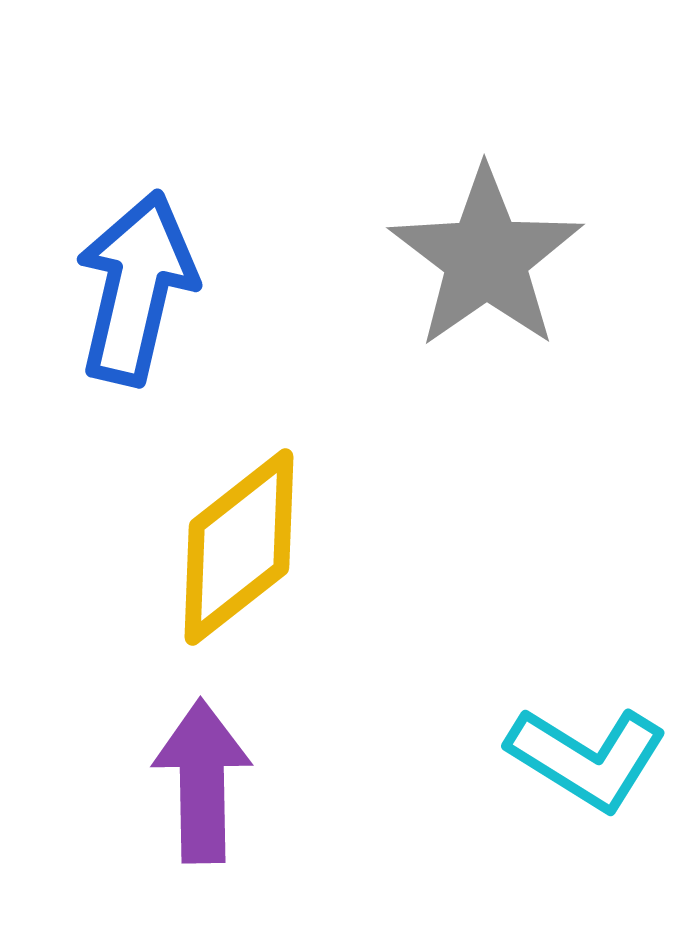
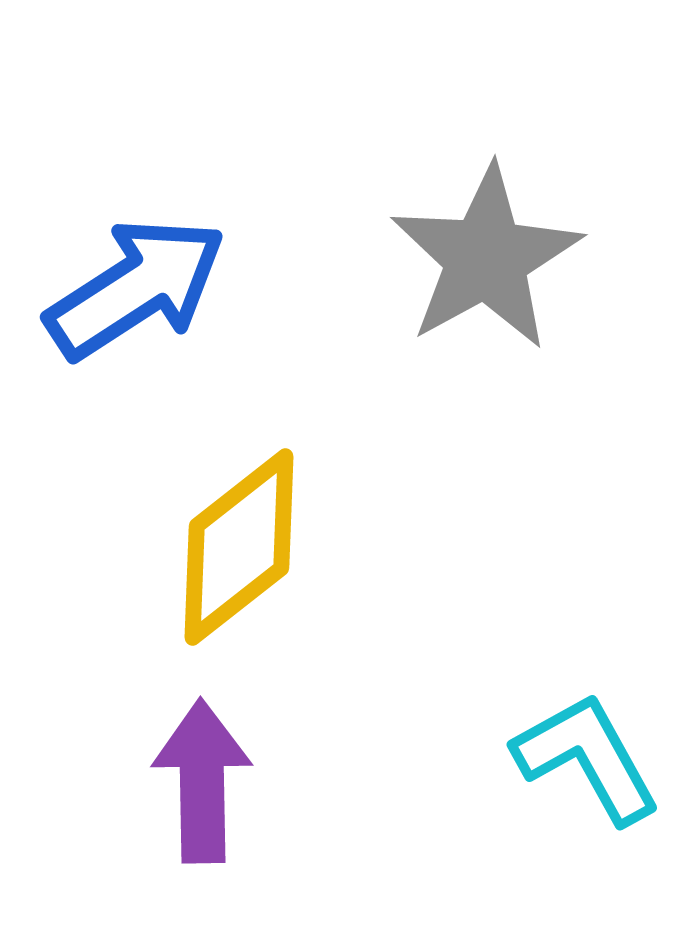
gray star: rotated 6 degrees clockwise
blue arrow: rotated 44 degrees clockwise
cyan L-shape: rotated 151 degrees counterclockwise
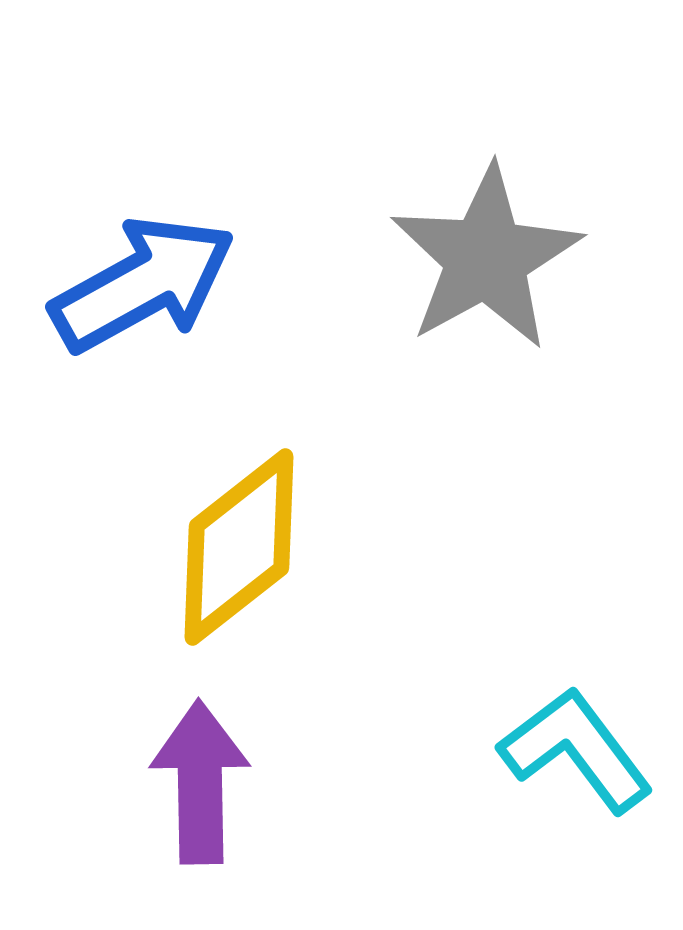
blue arrow: moved 7 px right, 4 px up; rotated 4 degrees clockwise
cyan L-shape: moved 11 px left, 8 px up; rotated 8 degrees counterclockwise
purple arrow: moved 2 px left, 1 px down
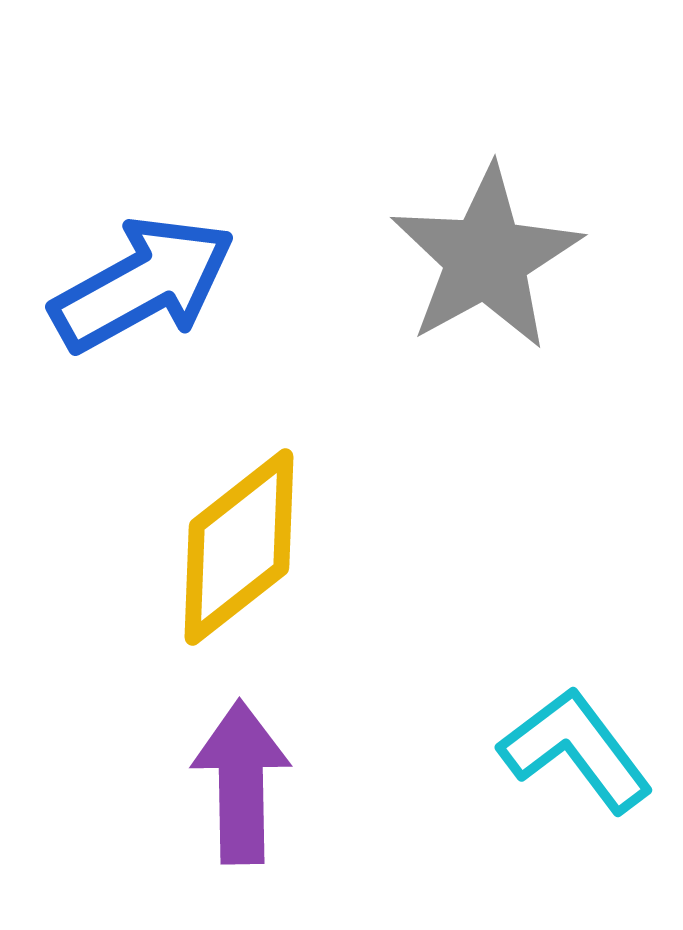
purple arrow: moved 41 px right
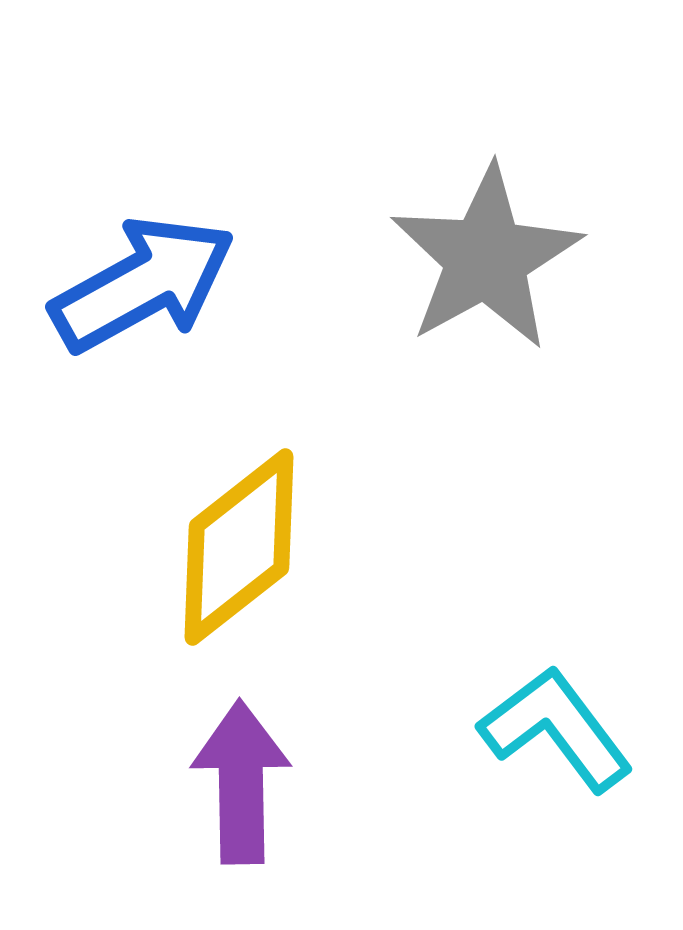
cyan L-shape: moved 20 px left, 21 px up
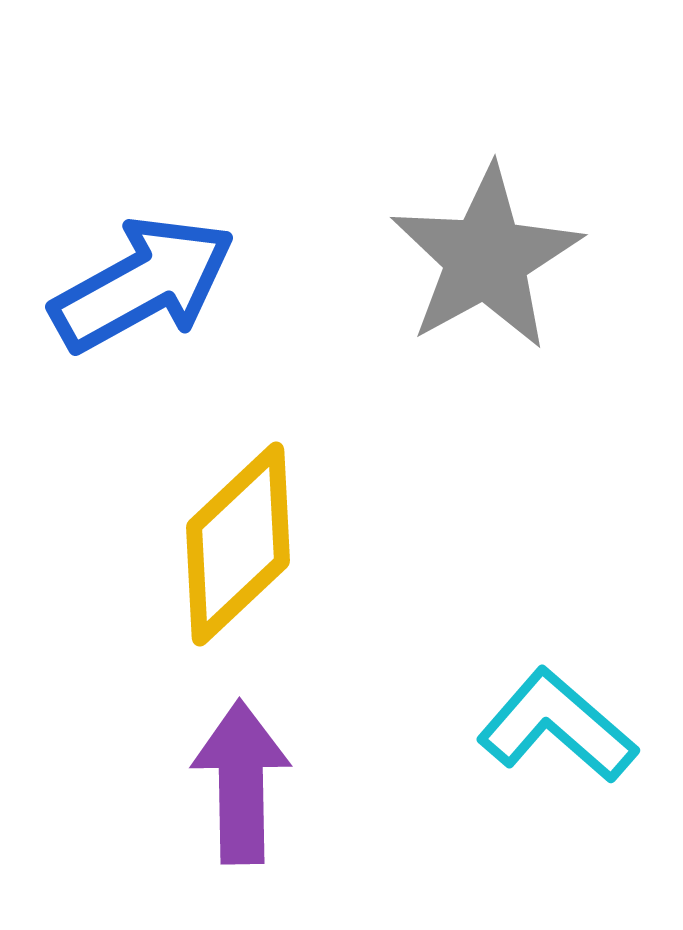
yellow diamond: moved 1 px left, 3 px up; rotated 5 degrees counterclockwise
cyan L-shape: moved 1 px right, 3 px up; rotated 12 degrees counterclockwise
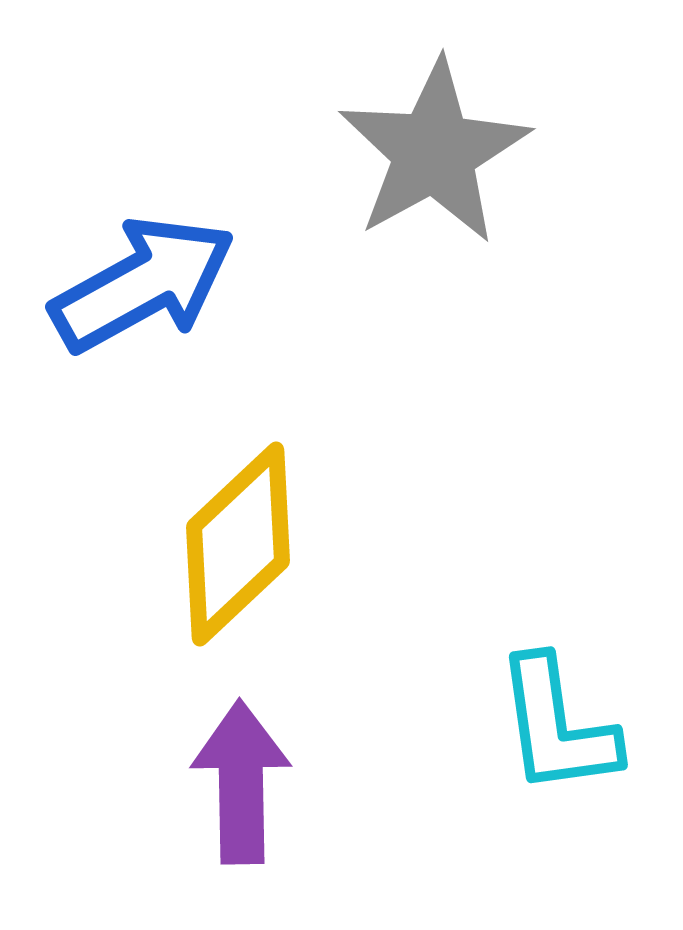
gray star: moved 52 px left, 106 px up
cyan L-shape: rotated 139 degrees counterclockwise
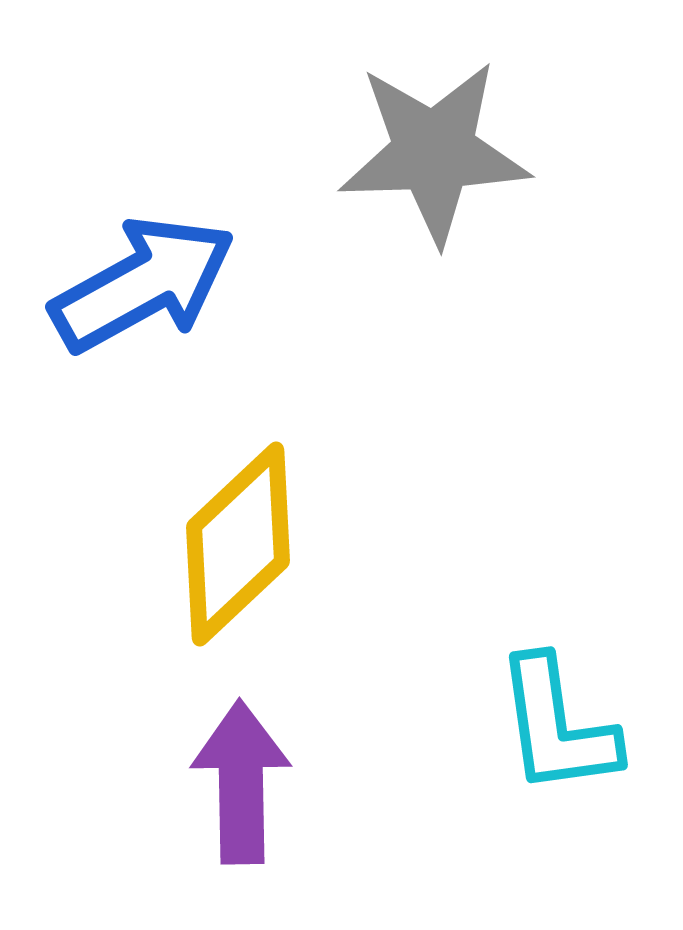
gray star: rotated 27 degrees clockwise
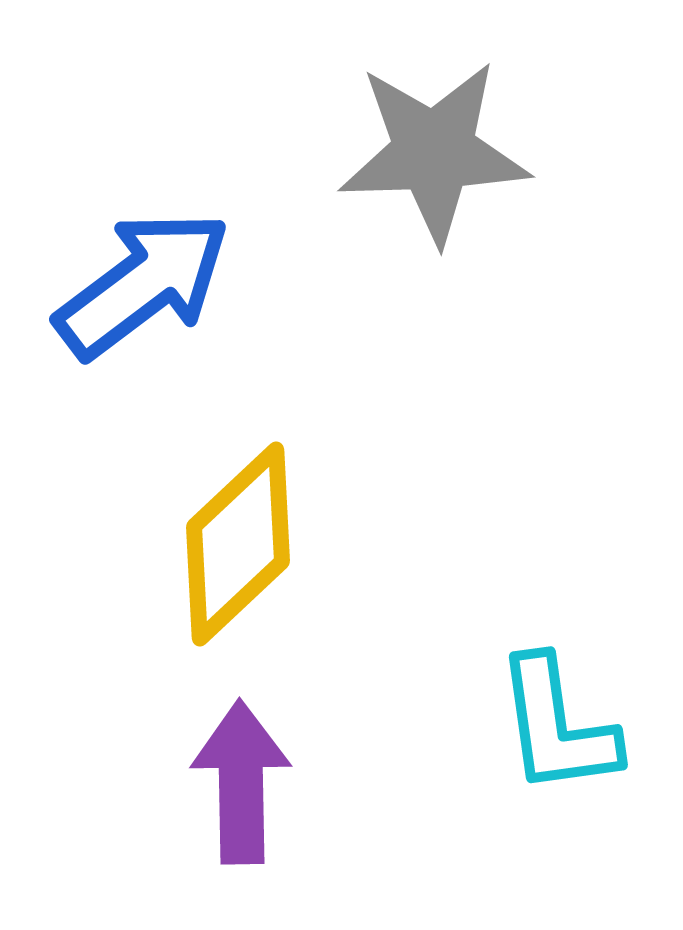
blue arrow: rotated 8 degrees counterclockwise
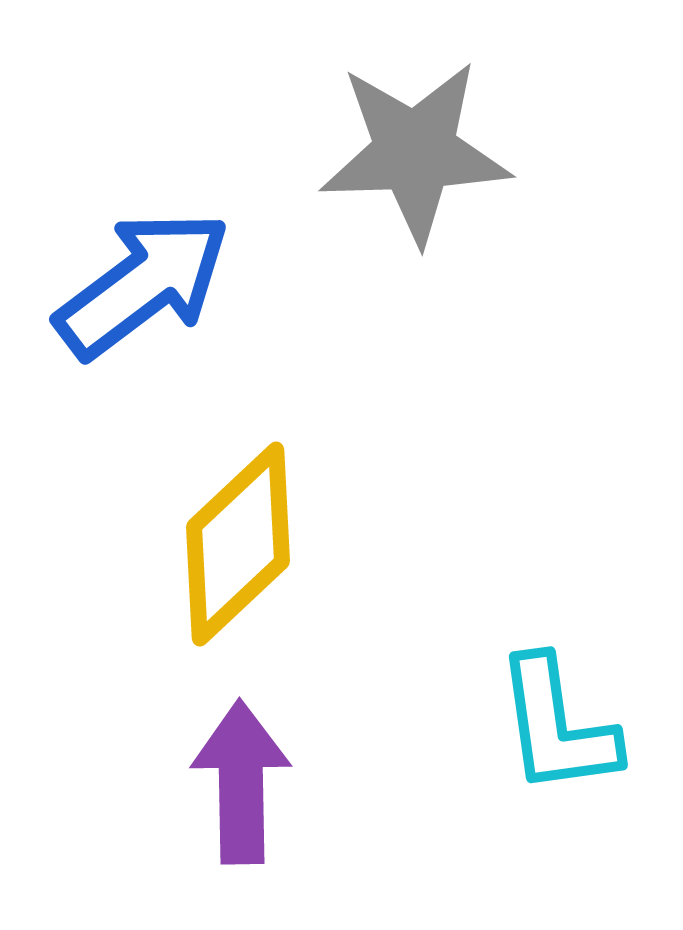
gray star: moved 19 px left
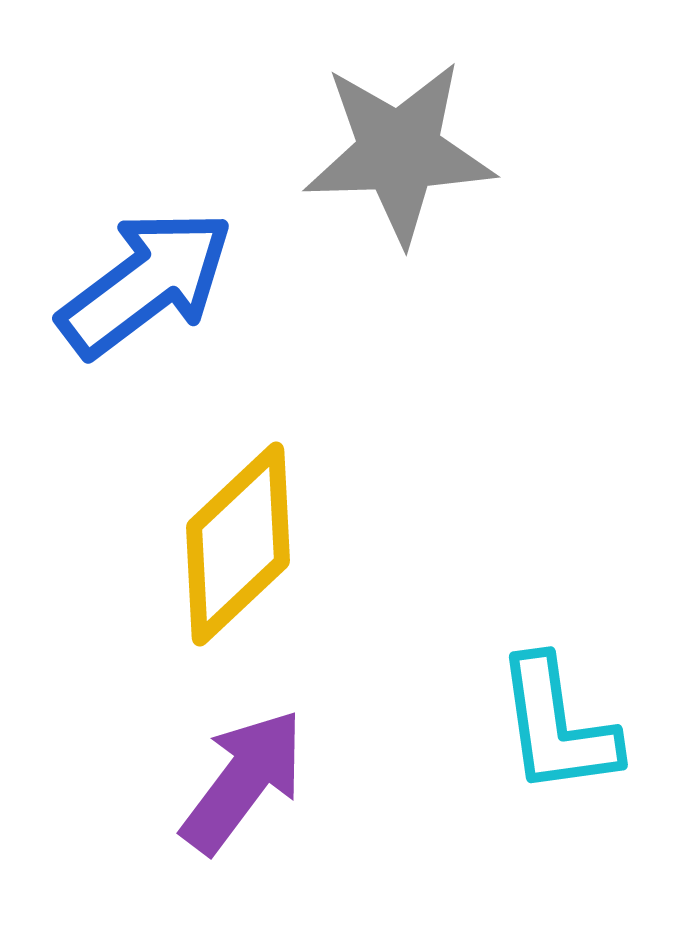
gray star: moved 16 px left
blue arrow: moved 3 px right, 1 px up
purple arrow: moved 2 px right, 1 px up; rotated 38 degrees clockwise
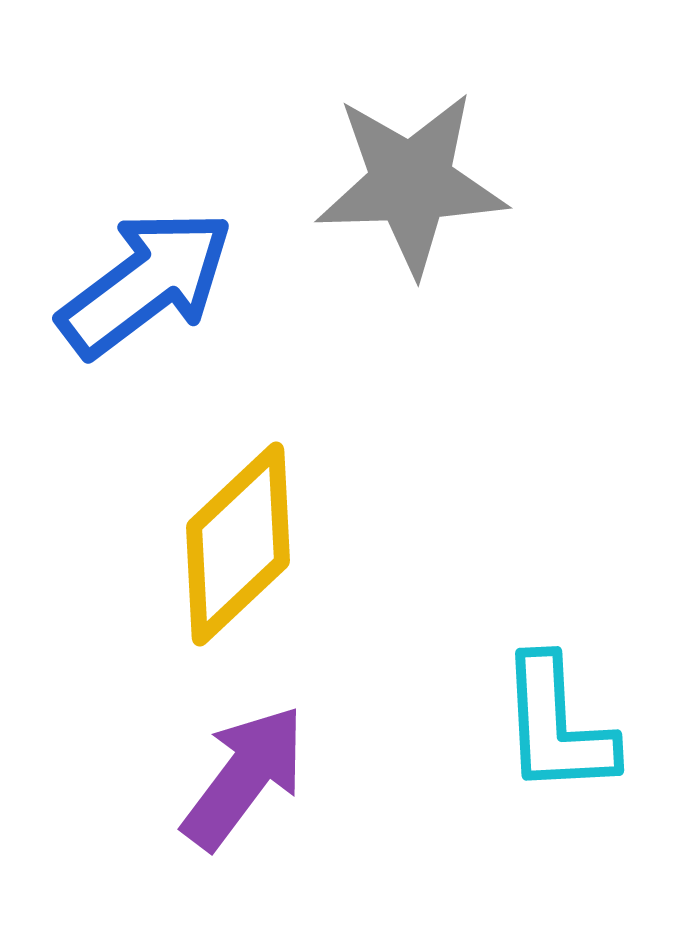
gray star: moved 12 px right, 31 px down
cyan L-shape: rotated 5 degrees clockwise
purple arrow: moved 1 px right, 4 px up
